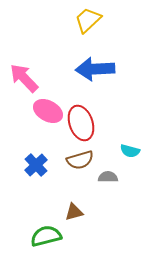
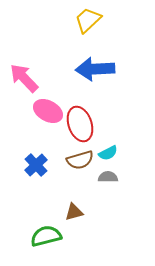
red ellipse: moved 1 px left, 1 px down
cyan semicircle: moved 22 px left, 2 px down; rotated 42 degrees counterclockwise
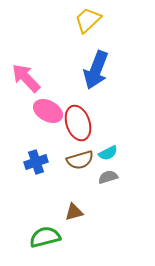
blue arrow: moved 1 px right, 1 px down; rotated 66 degrees counterclockwise
pink arrow: moved 2 px right
red ellipse: moved 2 px left, 1 px up
blue cross: moved 3 px up; rotated 25 degrees clockwise
gray semicircle: rotated 18 degrees counterclockwise
green semicircle: moved 1 px left, 1 px down
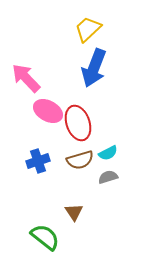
yellow trapezoid: moved 9 px down
blue arrow: moved 2 px left, 2 px up
blue cross: moved 2 px right, 1 px up
brown triangle: rotated 48 degrees counterclockwise
green semicircle: rotated 52 degrees clockwise
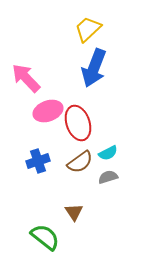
pink ellipse: rotated 48 degrees counterclockwise
brown semicircle: moved 2 px down; rotated 20 degrees counterclockwise
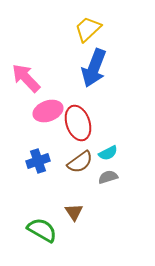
green semicircle: moved 3 px left, 7 px up; rotated 8 degrees counterclockwise
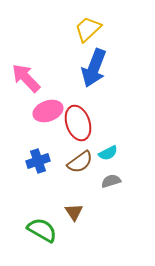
gray semicircle: moved 3 px right, 4 px down
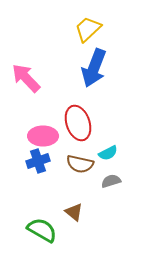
pink ellipse: moved 5 px left, 25 px down; rotated 20 degrees clockwise
brown semicircle: moved 2 px down; rotated 48 degrees clockwise
brown triangle: rotated 18 degrees counterclockwise
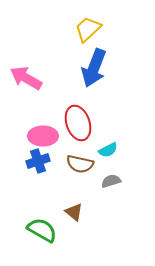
pink arrow: rotated 16 degrees counterclockwise
cyan semicircle: moved 3 px up
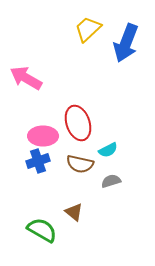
blue arrow: moved 32 px right, 25 px up
